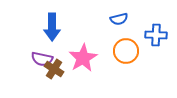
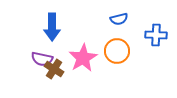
orange circle: moved 9 px left
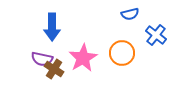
blue semicircle: moved 11 px right, 5 px up
blue cross: rotated 35 degrees clockwise
orange circle: moved 5 px right, 2 px down
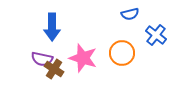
pink star: rotated 24 degrees counterclockwise
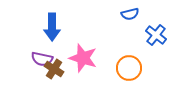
orange circle: moved 7 px right, 15 px down
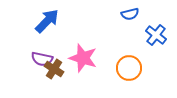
blue arrow: moved 5 px left, 6 px up; rotated 136 degrees counterclockwise
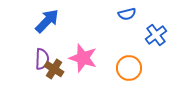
blue semicircle: moved 3 px left
blue cross: rotated 15 degrees clockwise
purple semicircle: rotated 100 degrees counterclockwise
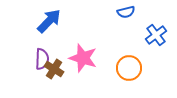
blue semicircle: moved 1 px left, 2 px up
blue arrow: moved 2 px right
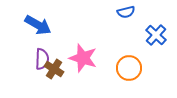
blue arrow: moved 11 px left, 4 px down; rotated 76 degrees clockwise
blue cross: rotated 10 degrees counterclockwise
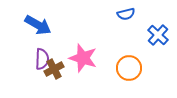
blue semicircle: moved 2 px down
blue cross: moved 2 px right
brown cross: rotated 30 degrees clockwise
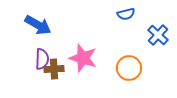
brown cross: rotated 24 degrees clockwise
